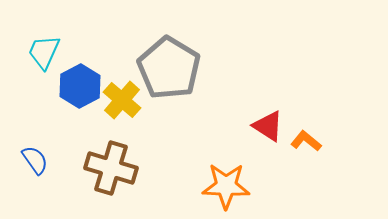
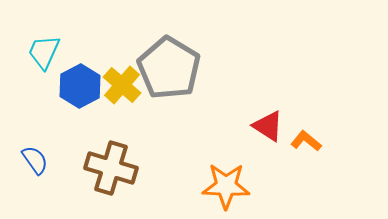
yellow cross: moved 15 px up
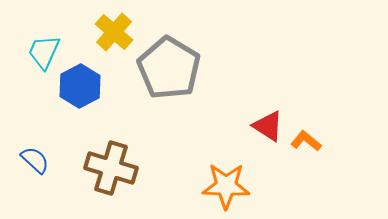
yellow cross: moved 8 px left, 53 px up
blue semicircle: rotated 12 degrees counterclockwise
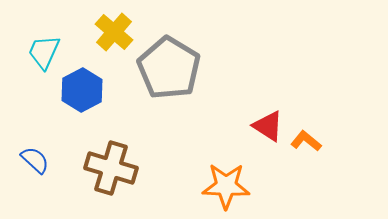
blue hexagon: moved 2 px right, 4 px down
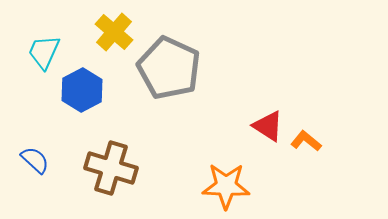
gray pentagon: rotated 6 degrees counterclockwise
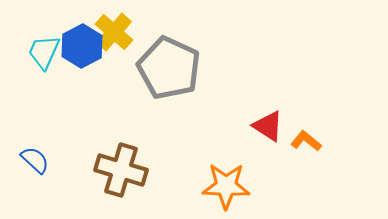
blue hexagon: moved 44 px up
brown cross: moved 10 px right, 2 px down
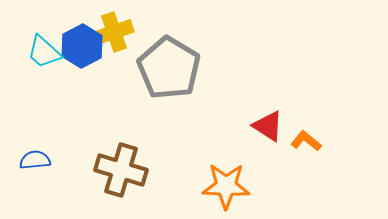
yellow cross: rotated 30 degrees clockwise
cyan trapezoid: rotated 72 degrees counterclockwise
gray pentagon: rotated 6 degrees clockwise
blue semicircle: rotated 48 degrees counterclockwise
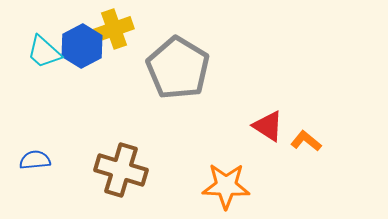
yellow cross: moved 3 px up
gray pentagon: moved 9 px right
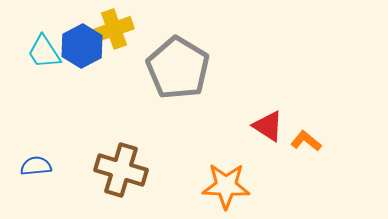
cyan trapezoid: rotated 15 degrees clockwise
blue semicircle: moved 1 px right, 6 px down
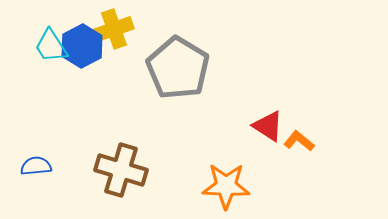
cyan trapezoid: moved 7 px right, 6 px up
orange L-shape: moved 7 px left
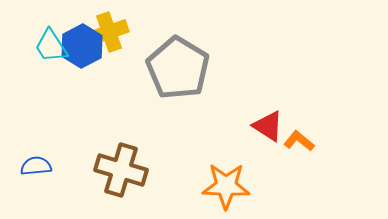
yellow cross: moved 5 px left, 3 px down
